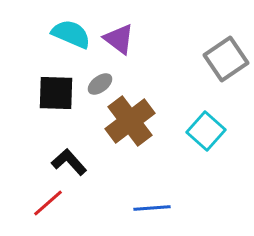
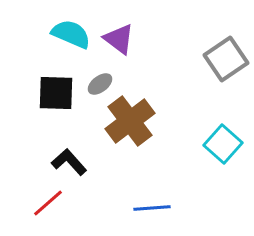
cyan square: moved 17 px right, 13 px down
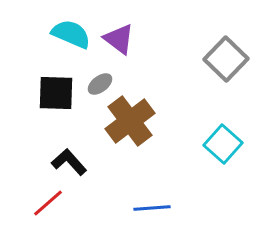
gray square: rotated 12 degrees counterclockwise
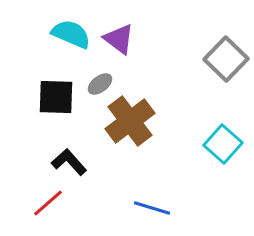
black square: moved 4 px down
blue line: rotated 21 degrees clockwise
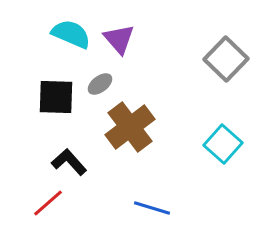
purple triangle: rotated 12 degrees clockwise
brown cross: moved 6 px down
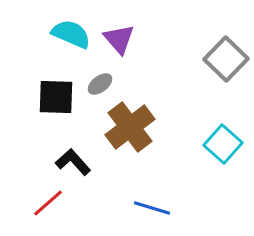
black L-shape: moved 4 px right
